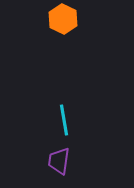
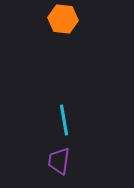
orange hexagon: rotated 20 degrees counterclockwise
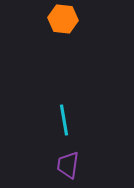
purple trapezoid: moved 9 px right, 4 px down
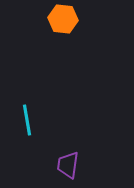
cyan line: moved 37 px left
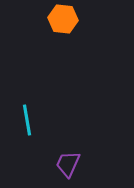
purple trapezoid: moved 1 px up; rotated 16 degrees clockwise
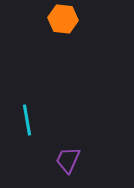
purple trapezoid: moved 4 px up
